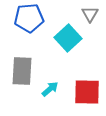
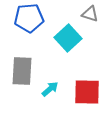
gray triangle: rotated 42 degrees counterclockwise
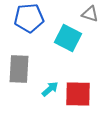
cyan square: rotated 20 degrees counterclockwise
gray rectangle: moved 3 px left, 2 px up
red square: moved 9 px left, 2 px down
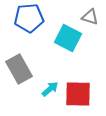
gray triangle: moved 3 px down
gray rectangle: rotated 32 degrees counterclockwise
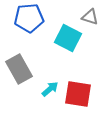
red square: rotated 8 degrees clockwise
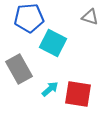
cyan square: moved 15 px left, 5 px down
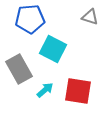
blue pentagon: moved 1 px right, 1 px down
cyan square: moved 6 px down
cyan arrow: moved 5 px left, 1 px down
red square: moved 3 px up
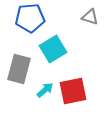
blue pentagon: moved 1 px up
cyan square: rotated 32 degrees clockwise
gray rectangle: rotated 44 degrees clockwise
red square: moved 5 px left; rotated 20 degrees counterclockwise
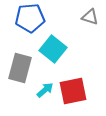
cyan square: rotated 20 degrees counterclockwise
gray rectangle: moved 1 px right, 1 px up
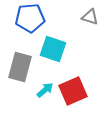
cyan square: rotated 20 degrees counterclockwise
gray rectangle: moved 1 px up
red square: rotated 12 degrees counterclockwise
